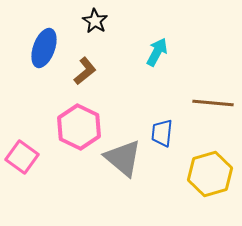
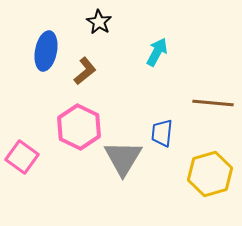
black star: moved 4 px right, 1 px down
blue ellipse: moved 2 px right, 3 px down; rotated 9 degrees counterclockwise
gray triangle: rotated 21 degrees clockwise
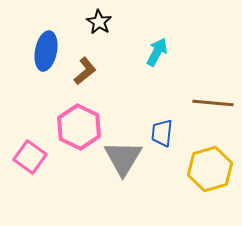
pink square: moved 8 px right
yellow hexagon: moved 5 px up
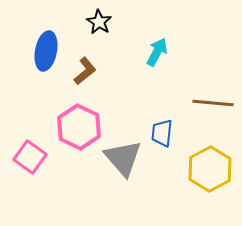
gray triangle: rotated 12 degrees counterclockwise
yellow hexagon: rotated 12 degrees counterclockwise
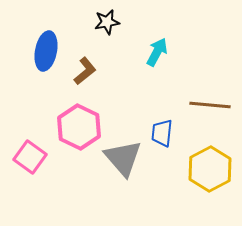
black star: moved 8 px right; rotated 30 degrees clockwise
brown line: moved 3 px left, 2 px down
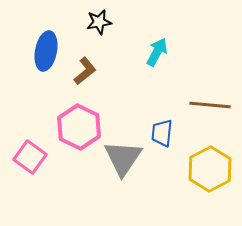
black star: moved 8 px left
gray triangle: rotated 15 degrees clockwise
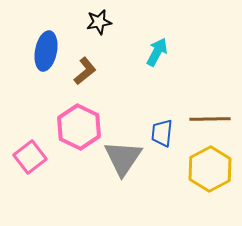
brown line: moved 14 px down; rotated 6 degrees counterclockwise
pink square: rotated 16 degrees clockwise
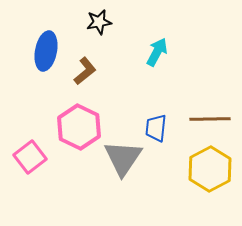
blue trapezoid: moved 6 px left, 5 px up
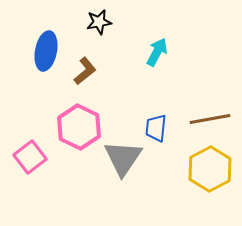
brown line: rotated 9 degrees counterclockwise
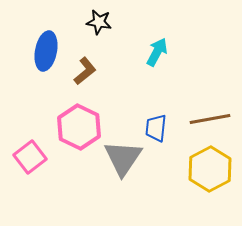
black star: rotated 20 degrees clockwise
